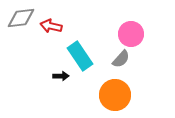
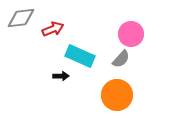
red arrow: moved 2 px right, 3 px down; rotated 145 degrees clockwise
cyan rectangle: rotated 32 degrees counterclockwise
orange circle: moved 2 px right
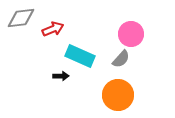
orange circle: moved 1 px right
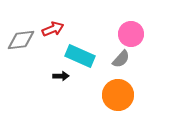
gray diamond: moved 22 px down
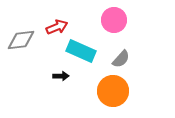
red arrow: moved 4 px right, 2 px up
pink circle: moved 17 px left, 14 px up
cyan rectangle: moved 1 px right, 5 px up
orange circle: moved 5 px left, 4 px up
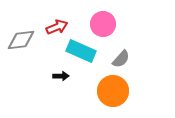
pink circle: moved 11 px left, 4 px down
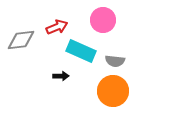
pink circle: moved 4 px up
gray semicircle: moved 6 px left, 2 px down; rotated 54 degrees clockwise
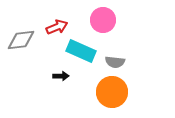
gray semicircle: moved 1 px down
orange circle: moved 1 px left, 1 px down
